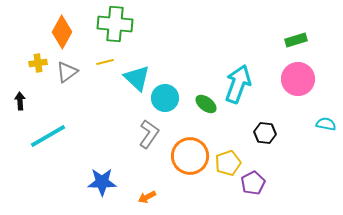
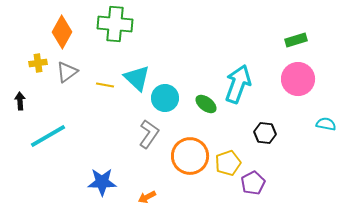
yellow line: moved 23 px down; rotated 24 degrees clockwise
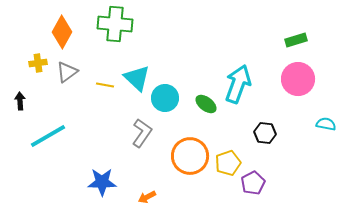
gray L-shape: moved 7 px left, 1 px up
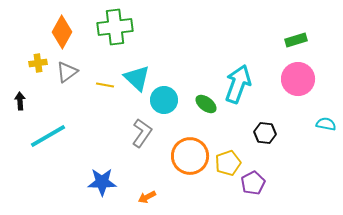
green cross: moved 3 px down; rotated 12 degrees counterclockwise
cyan circle: moved 1 px left, 2 px down
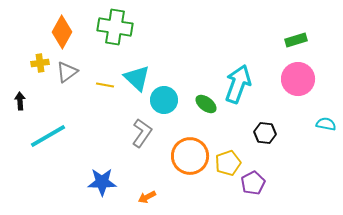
green cross: rotated 16 degrees clockwise
yellow cross: moved 2 px right
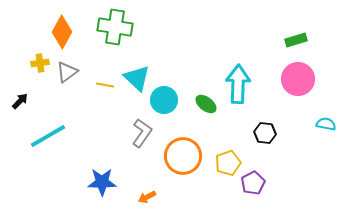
cyan arrow: rotated 18 degrees counterclockwise
black arrow: rotated 48 degrees clockwise
orange circle: moved 7 px left
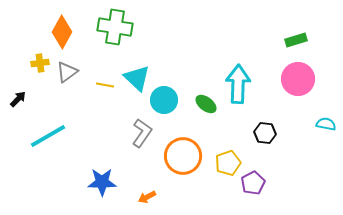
black arrow: moved 2 px left, 2 px up
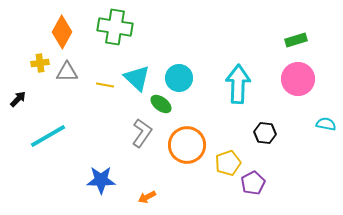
gray triangle: rotated 35 degrees clockwise
cyan circle: moved 15 px right, 22 px up
green ellipse: moved 45 px left
orange circle: moved 4 px right, 11 px up
blue star: moved 1 px left, 2 px up
